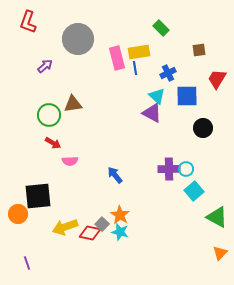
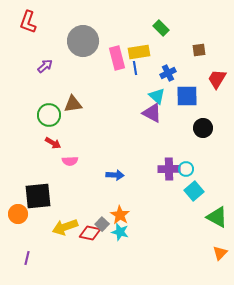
gray circle: moved 5 px right, 2 px down
blue arrow: rotated 132 degrees clockwise
purple line: moved 5 px up; rotated 32 degrees clockwise
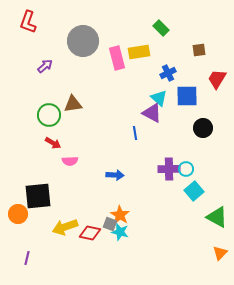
blue line: moved 65 px down
cyan triangle: moved 2 px right, 2 px down
gray square: moved 8 px right; rotated 24 degrees counterclockwise
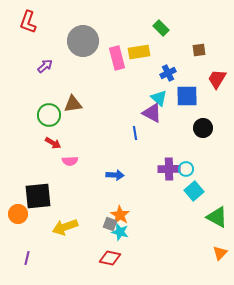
red diamond: moved 20 px right, 25 px down
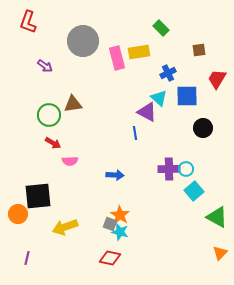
purple arrow: rotated 77 degrees clockwise
purple triangle: moved 5 px left, 1 px up
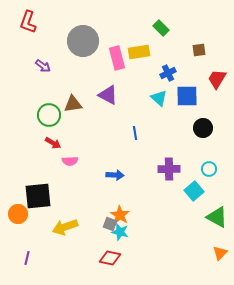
purple arrow: moved 2 px left
purple triangle: moved 39 px left, 17 px up
cyan circle: moved 23 px right
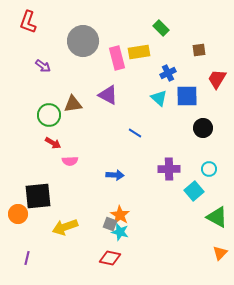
blue line: rotated 48 degrees counterclockwise
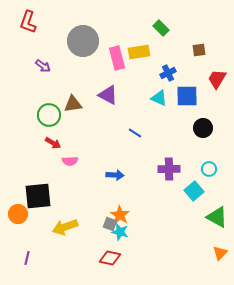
cyan triangle: rotated 18 degrees counterclockwise
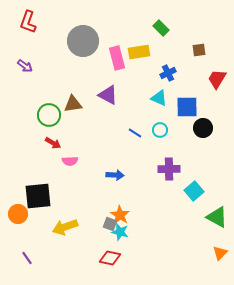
purple arrow: moved 18 px left
blue square: moved 11 px down
cyan circle: moved 49 px left, 39 px up
purple line: rotated 48 degrees counterclockwise
